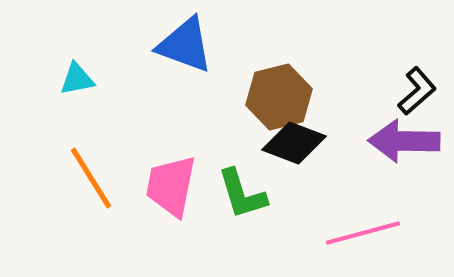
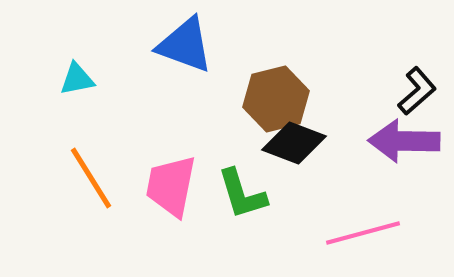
brown hexagon: moved 3 px left, 2 px down
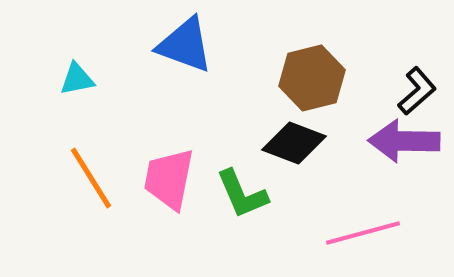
brown hexagon: moved 36 px right, 21 px up
pink trapezoid: moved 2 px left, 7 px up
green L-shape: rotated 6 degrees counterclockwise
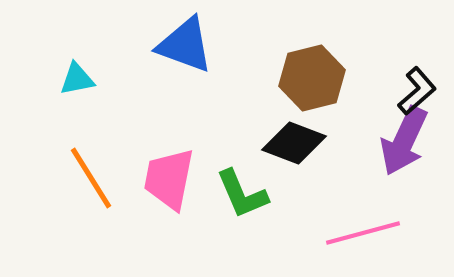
purple arrow: rotated 66 degrees counterclockwise
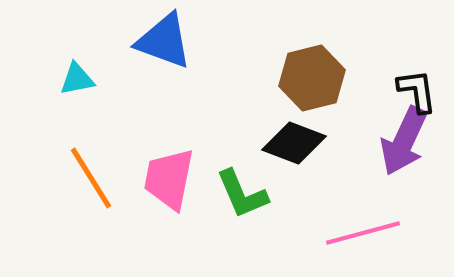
blue triangle: moved 21 px left, 4 px up
black L-shape: rotated 57 degrees counterclockwise
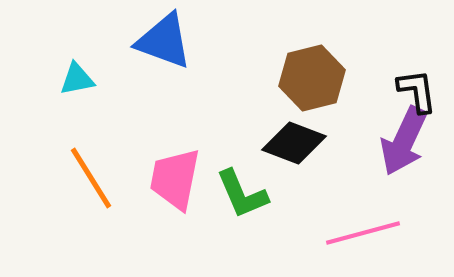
pink trapezoid: moved 6 px right
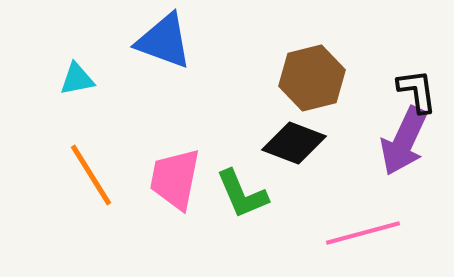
orange line: moved 3 px up
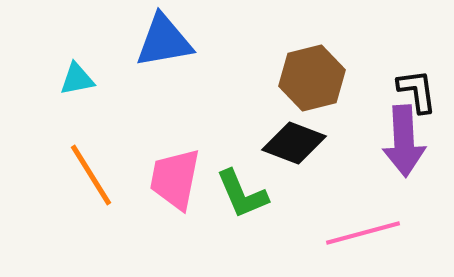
blue triangle: rotated 30 degrees counterclockwise
purple arrow: rotated 28 degrees counterclockwise
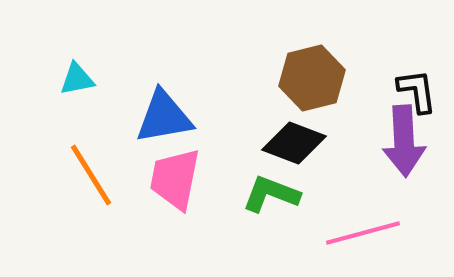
blue triangle: moved 76 px down
green L-shape: moved 29 px right; rotated 134 degrees clockwise
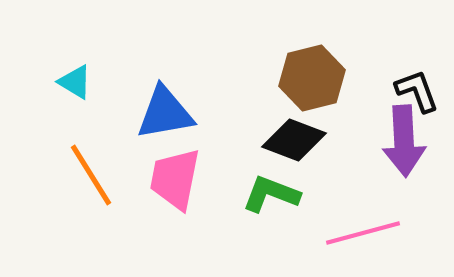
cyan triangle: moved 2 px left, 3 px down; rotated 42 degrees clockwise
black L-shape: rotated 12 degrees counterclockwise
blue triangle: moved 1 px right, 4 px up
black diamond: moved 3 px up
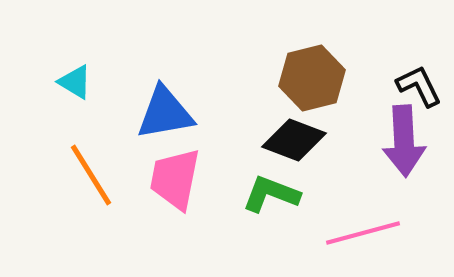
black L-shape: moved 2 px right, 5 px up; rotated 6 degrees counterclockwise
